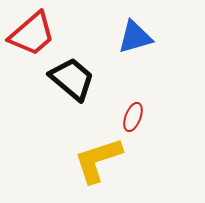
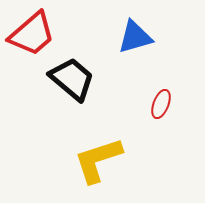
red ellipse: moved 28 px right, 13 px up
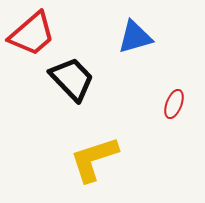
black trapezoid: rotated 6 degrees clockwise
red ellipse: moved 13 px right
yellow L-shape: moved 4 px left, 1 px up
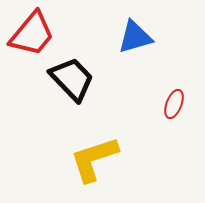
red trapezoid: rotated 9 degrees counterclockwise
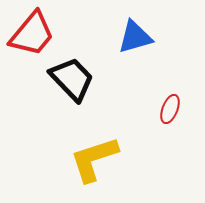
red ellipse: moved 4 px left, 5 px down
